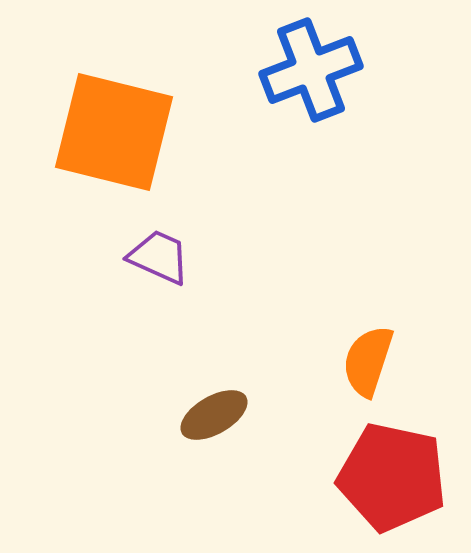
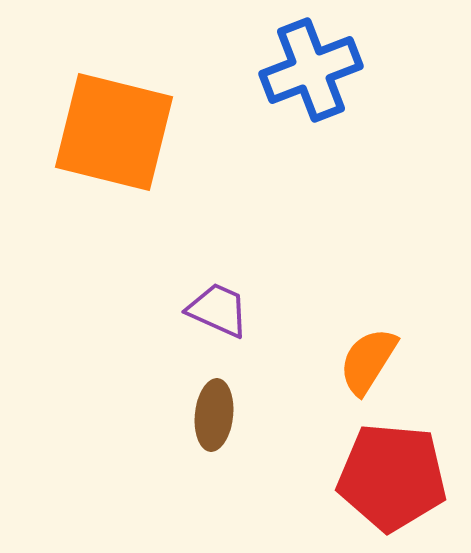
purple trapezoid: moved 59 px right, 53 px down
orange semicircle: rotated 14 degrees clockwise
brown ellipse: rotated 54 degrees counterclockwise
red pentagon: rotated 7 degrees counterclockwise
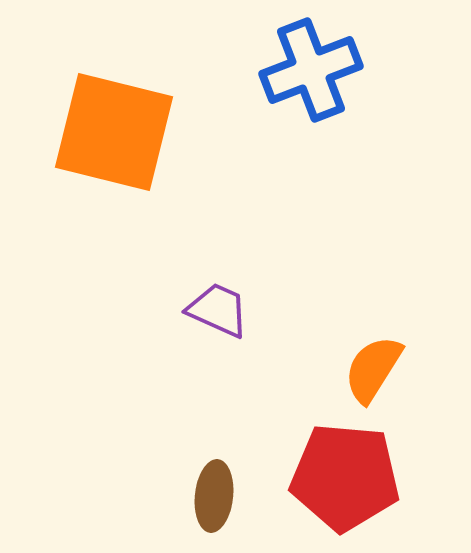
orange semicircle: moved 5 px right, 8 px down
brown ellipse: moved 81 px down
red pentagon: moved 47 px left
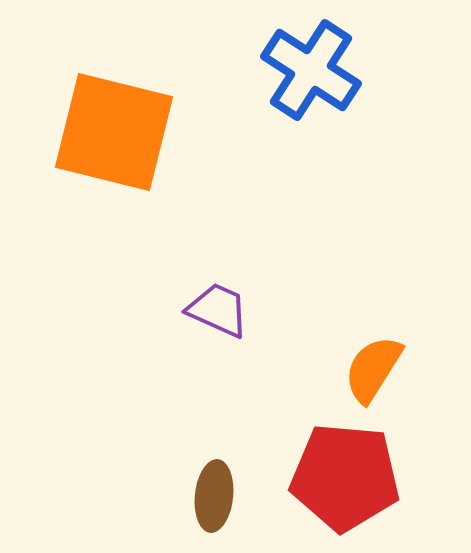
blue cross: rotated 36 degrees counterclockwise
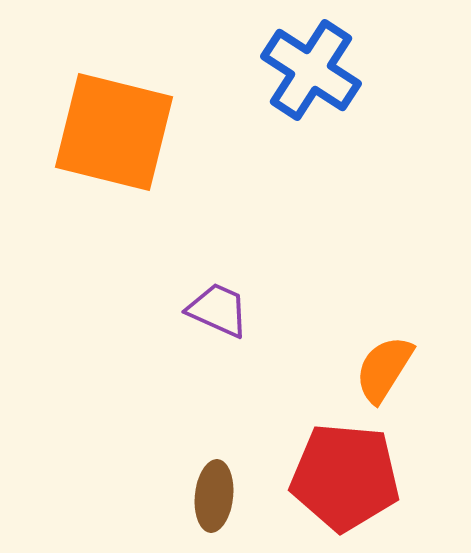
orange semicircle: moved 11 px right
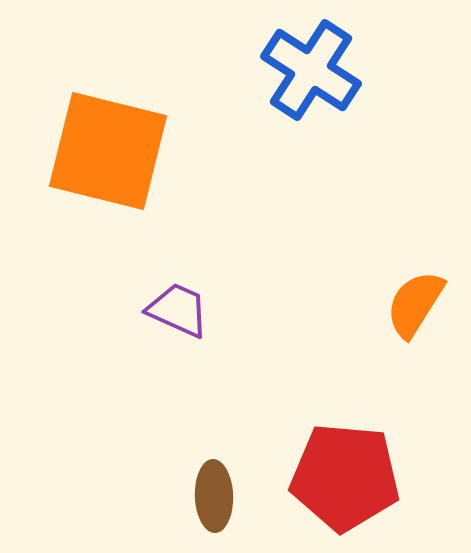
orange square: moved 6 px left, 19 px down
purple trapezoid: moved 40 px left
orange semicircle: moved 31 px right, 65 px up
brown ellipse: rotated 8 degrees counterclockwise
